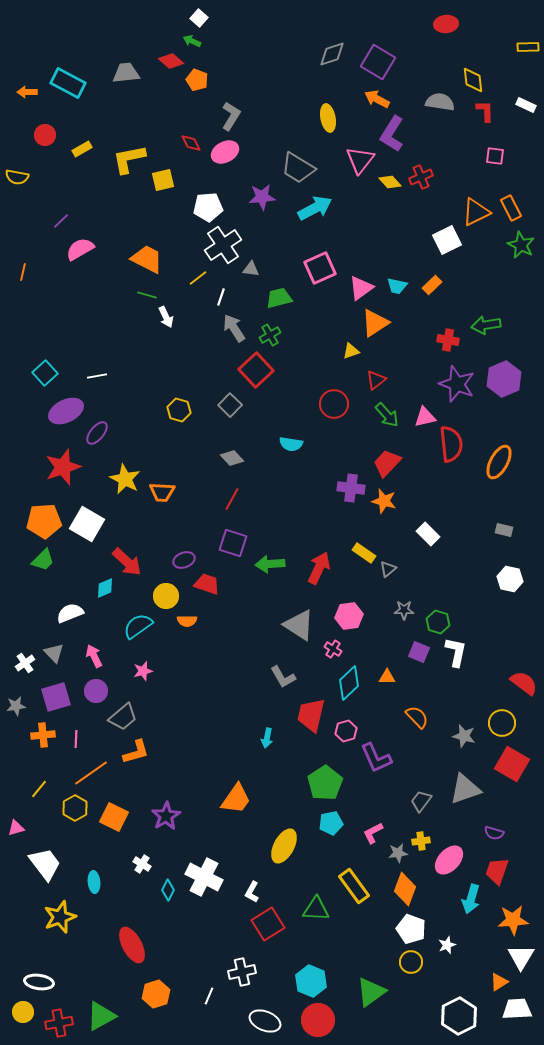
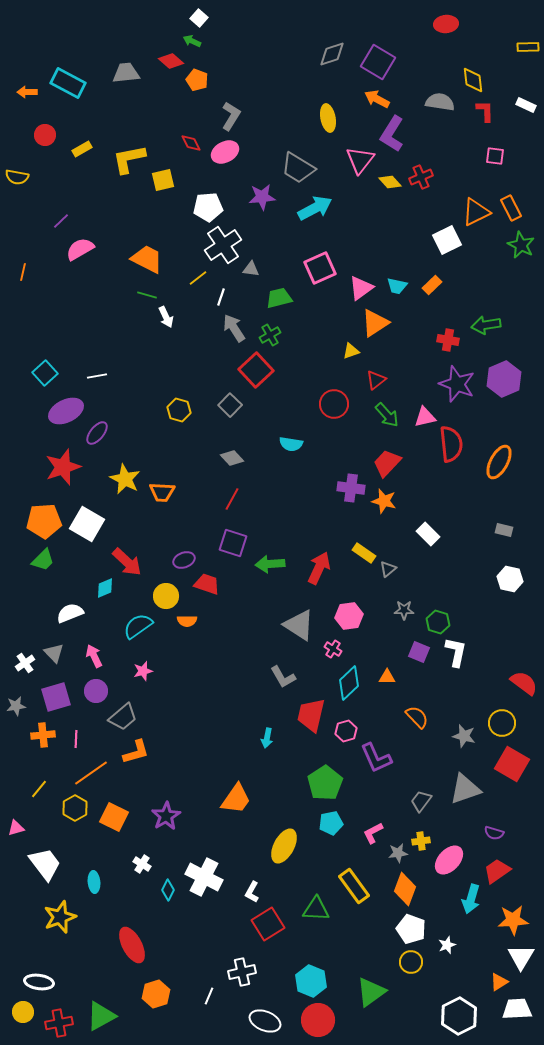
red trapezoid at (497, 871): rotated 36 degrees clockwise
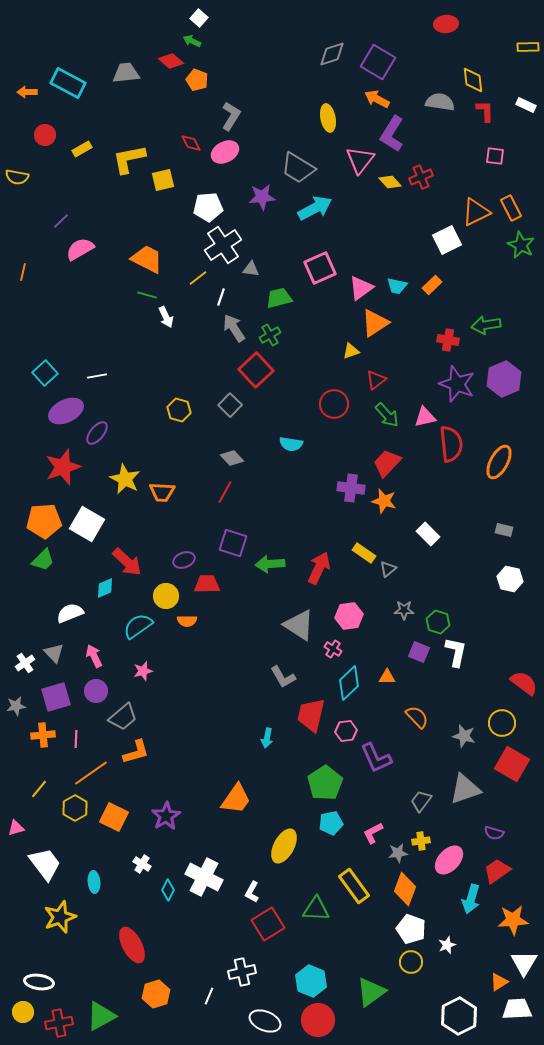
red line at (232, 499): moved 7 px left, 7 px up
red trapezoid at (207, 584): rotated 20 degrees counterclockwise
pink hexagon at (346, 731): rotated 10 degrees clockwise
white triangle at (521, 957): moved 3 px right, 6 px down
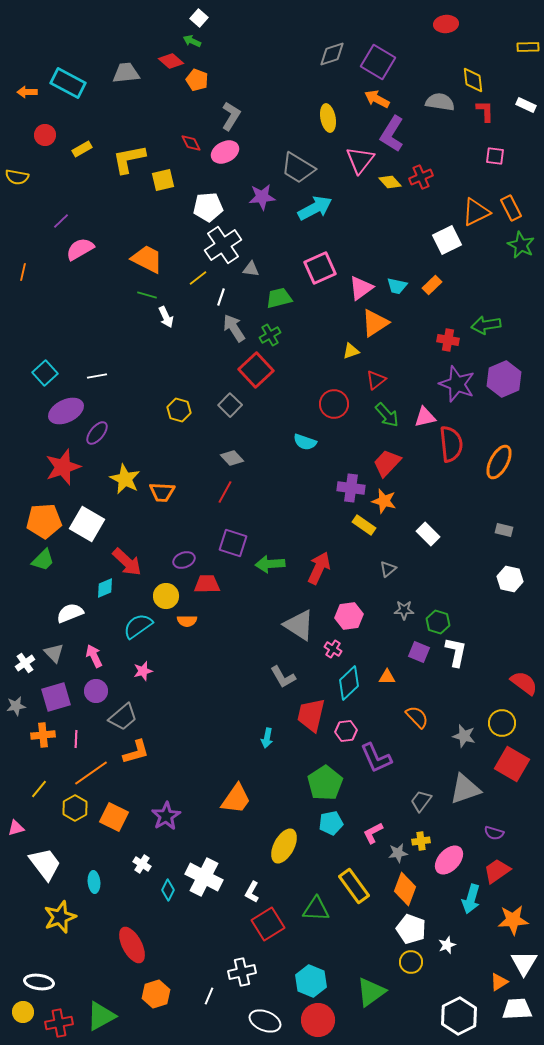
cyan semicircle at (291, 444): moved 14 px right, 2 px up; rotated 10 degrees clockwise
yellow rectangle at (364, 553): moved 28 px up
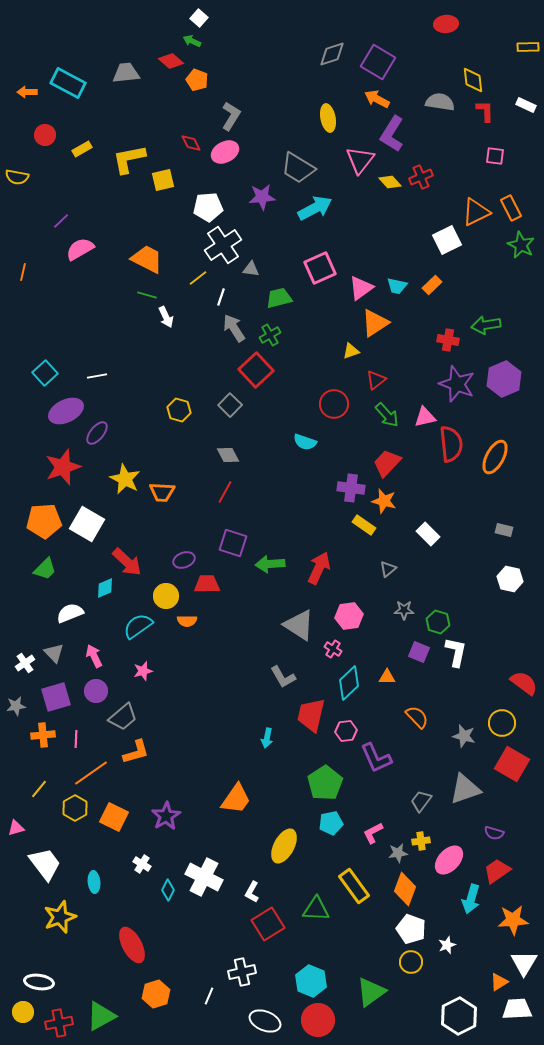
gray diamond at (232, 458): moved 4 px left, 3 px up; rotated 15 degrees clockwise
orange ellipse at (499, 462): moved 4 px left, 5 px up
green trapezoid at (43, 560): moved 2 px right, 9 px down
